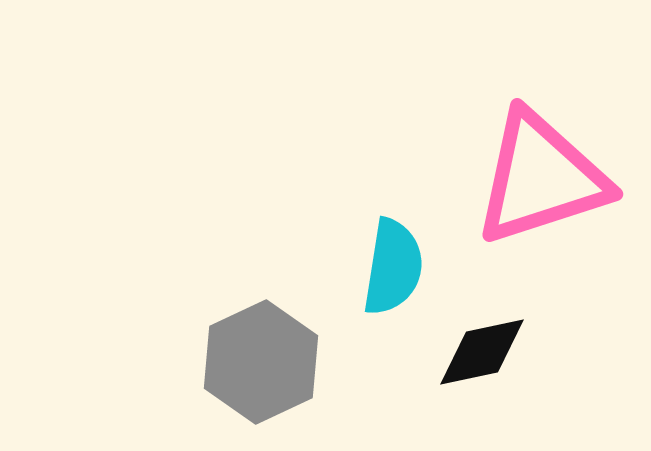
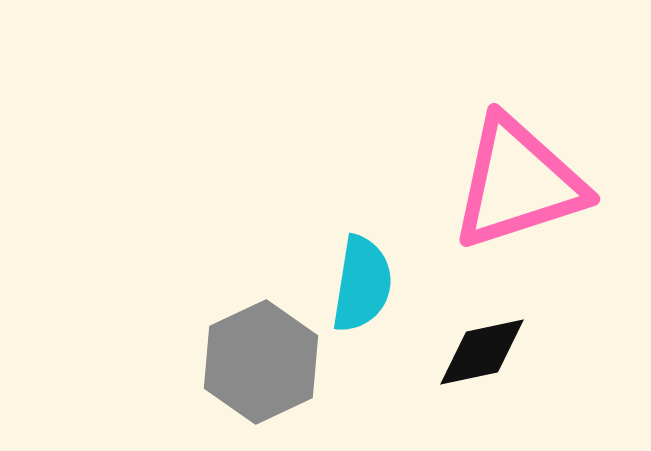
pink triangle: moved 23 px left, 5 px down
cyan semicircle: moved 31 px left, 17 px down
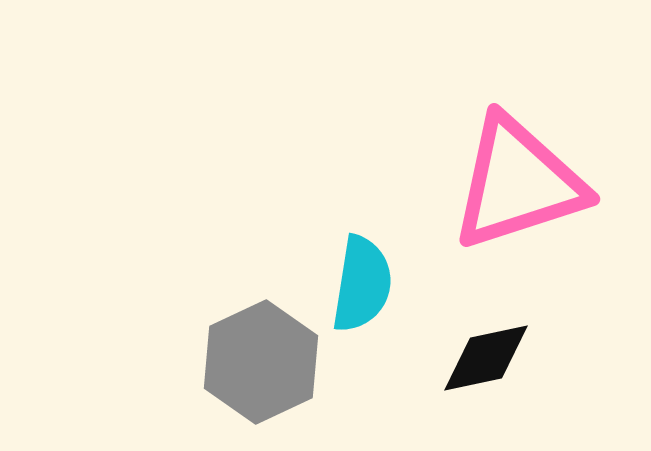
black diamond: moved 4 px right, 6 px down
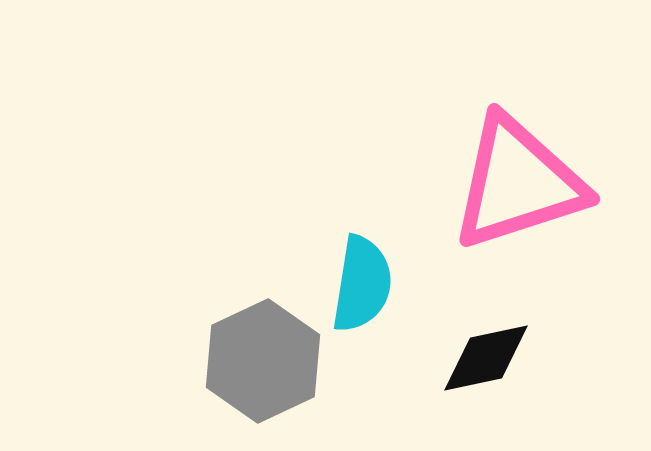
gray hexagon: moved 2 px right, 1 px up
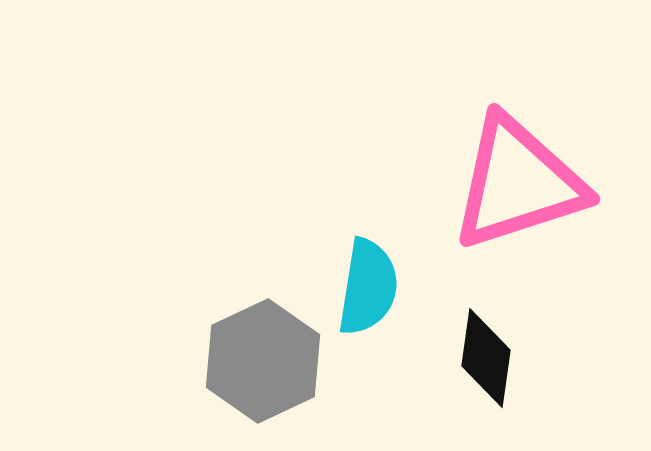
cyan semicircle: moved 6 px right, 3 px down
black diamond: rotated 70 degrees counterclockwise
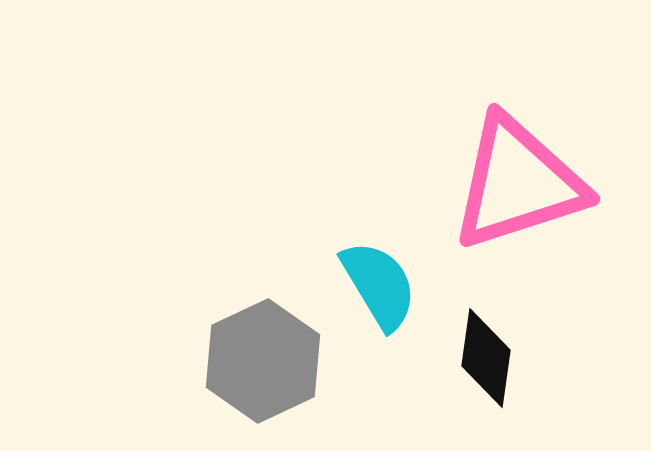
cyan semicircle: moved 11 px right, 2 px up; rotated 40 degrees counterclockwise
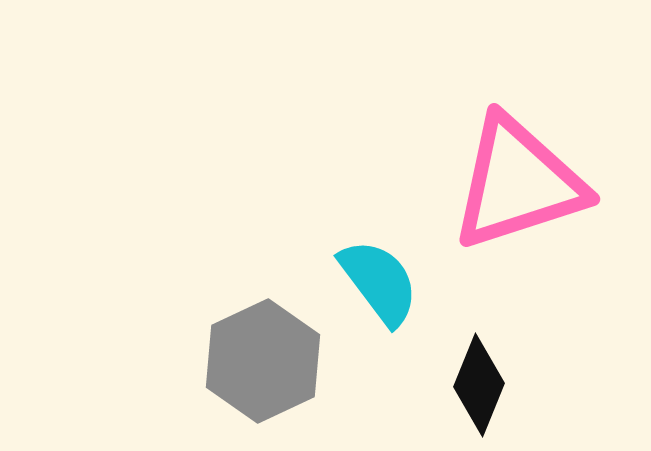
cyan semicircle: moved 3 px up; rotated 6 degrees counterclockwise
black diamond: moved 7 px left, 27 px down; rotated 14 degrees clockwise
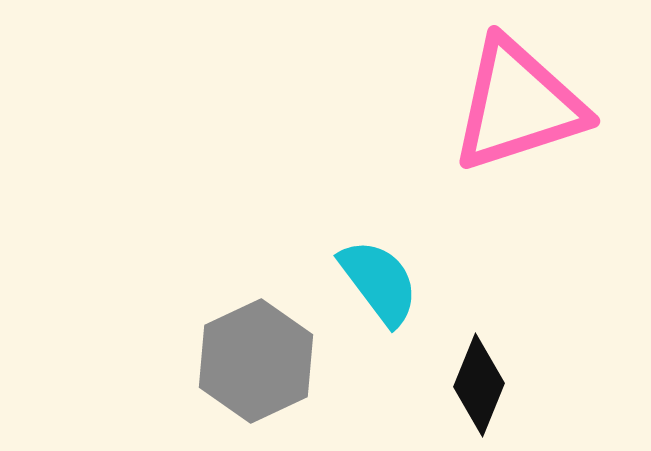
pink triangle: moved 78 px up
gray hexagon: moved 7 px left
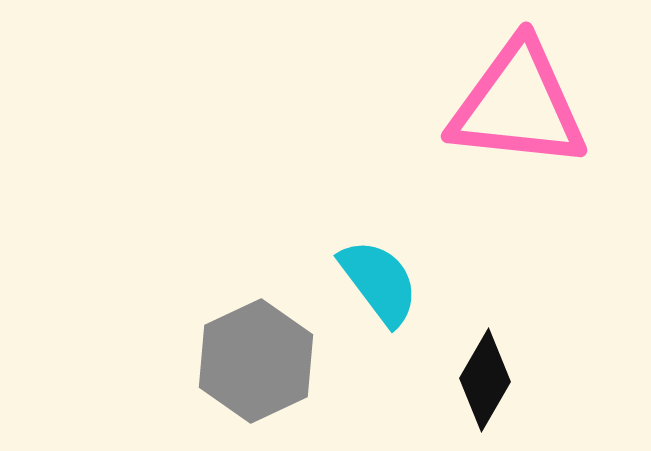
pink triangle: rotated 24 degrees clockwise
black diamond: moved 6 px right, 5 px up; rotated 8 degrees clockwise
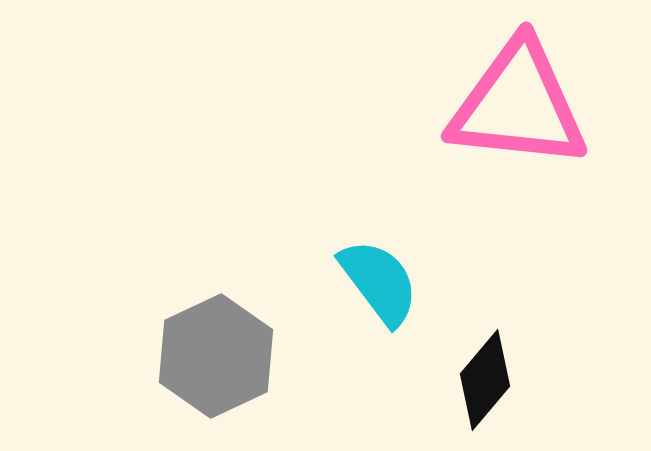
gray hexagon: moved 40 px left, 5 px up
black diamond: rotated 10 degrees clockwise
